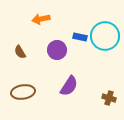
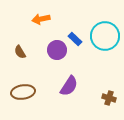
blue rectangle: moved 5 px left, 2 px down; rotated 32 degrees clockwise
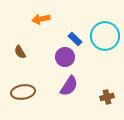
purple circle: moved 8 px right, 7 px down
brown cross: moved 2 px left, 1 px up; rotated 32 degrees counterclockwise
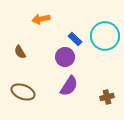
brown ellipse: rotated 30 degrees clockwise
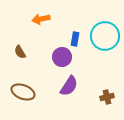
blue rectangle: rotated 56 degrees clockwise
purple circle: moved 3 px left
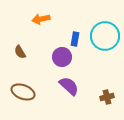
purple semicircle: rotated 80 degrees counterclockwise
